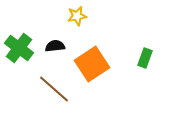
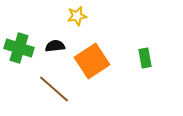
green cross: rotated 20 degrees counterclockwise
green rectangle: rotated 30 degrees counterclockwise
orange square: moved 3 px up
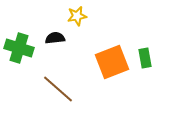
black semicircle: moved 8 px up
orange square: moved 20 px right, 1 px down; rotated 12 degrees clockwise
brown line: moved 4 px right
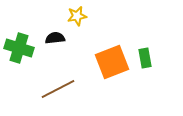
brown line: rotated 68 degrees counterclockwise
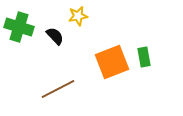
yellow star: moved 1 px right
black semicircle: moved 2 px up; rotated 54 degrees clockwise
green cross: moved 21 px up
green rectangle: moved 1 px left, 1 px up
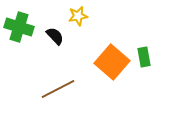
orange square: rotated 28 degrees counterclockwise
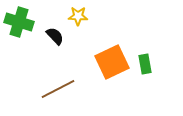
yellow star: rotated 12 degrees clockwise
green cross: moved 5 px up
green rectangle: moved 1 px right, 7 px down
orange square: rotated 24 degrees clockwise
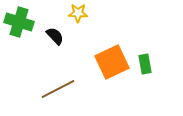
yellow star: moved 3 px up
